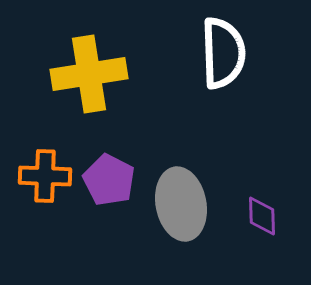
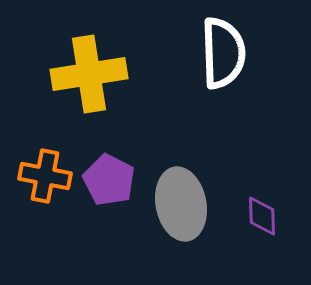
orange cross: rotated 9 degrees clockwise
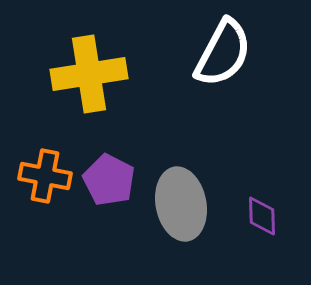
white semicircle: rotated 30 degrees clockwise
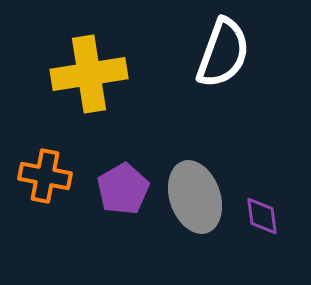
white semicircle: rotated 8 degrees counterclockwise
purple pentagon: moved 14 px right, 9 px down; rotated 15 degrees clockwise
gray ellipse: moved 14 px right, 7 px up; rotated 8 degrees counterclockwise
purple diamond: rotated 6 degrees counterclockwise
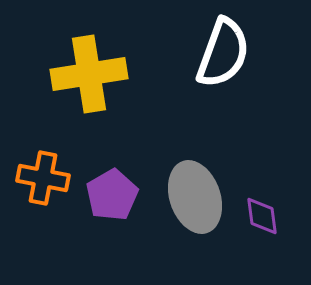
orange cross: moved 2 px left, 2 px down
purple pentagon: moved 11 px left, 6 px down
